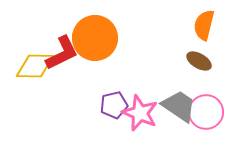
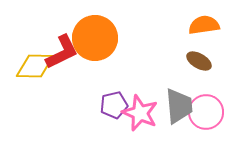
orange semicircle: rotated 68 degrees clockwise
red L-shape: moved 1 px up
gray trapezoid: rotated 51 degrees clockwise
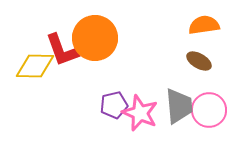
red L-shape: moved 2 px up; rotated 96 degrees clockwise
pink circle: moved 3 px right, 2 px up
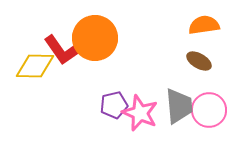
red L-shape: rotated 15 degrees counterclockwise
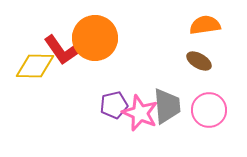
orange semicircle: moved 1 px right
gray trapezoid: moved 12 px left
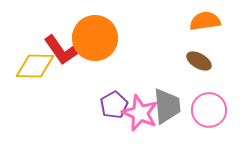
orange semicircle: moved 4 px up
purple pentagon: rotated 16 degrees counterclockwise
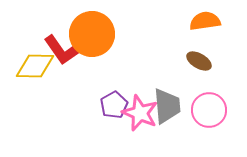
orange circle: moved 3 px left, 4 px up
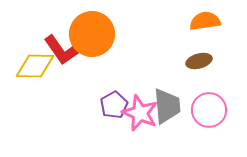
brown ellipse: rotated 45 degrees counterclockwise
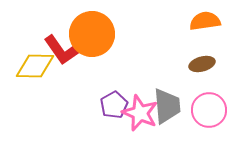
brown ellipse: moved 3 px right, 3 px down
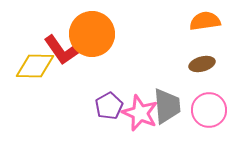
purple pentagon: moved 5 px left, 1 px down
